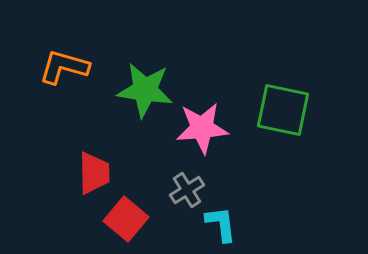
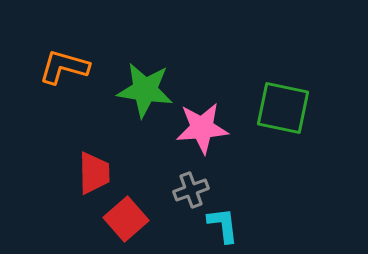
green square: moved 2 px up
gray cross: moved 4 px right; rotated 12 degrees clockwise
red square: rotated 9 degrees clockwise
cyan L-shape: moved 2 px right, 1 px down
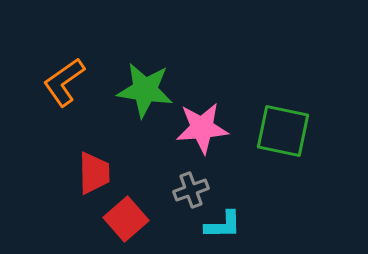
orange L-shape: moved 15 px down; rotated 51 degrees counterclockwise
green square: moved 23 px down
cyan L-shape: rotated 96 degrees clockwise
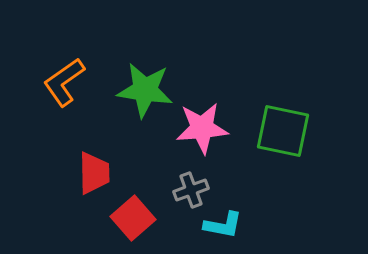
red square: moved 7 px right, 1 px up
cyan L-shape: rotated 12 degrees clockwise
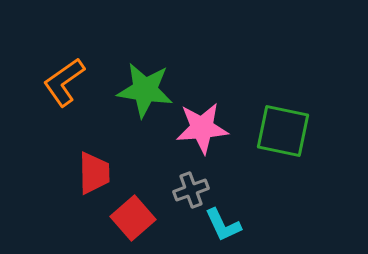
cyan L-shape: rotated 54 degrees clockwise
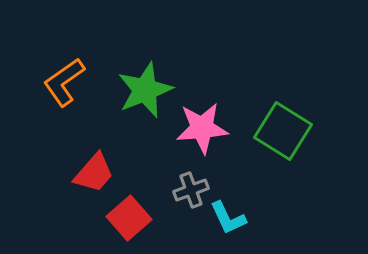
green star: rotated 30 degrees counterclockwise
green square: rotated 20 degrees clockwise
red trapezoid: rotated 42 degrees clockwise
red square: moved 4 px left
cyan L-shape: moved 5 px right, 7 px up
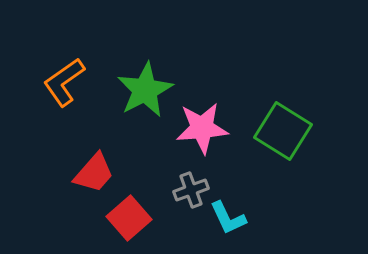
green star: rotated 6 degrees counterclockwise
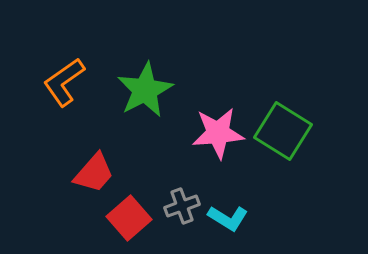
pink star: moved 16 px right, 5 px down
gray cross: moved 9 px left, 16 px down
cyan L-shape: rotated 33 degrees counterclockwise
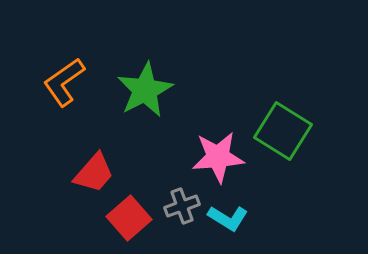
pink star: moved 24 px down
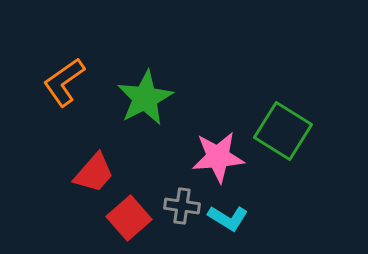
green star: moved 8 px down
gray cross: rotated 28 degrees clockwise
